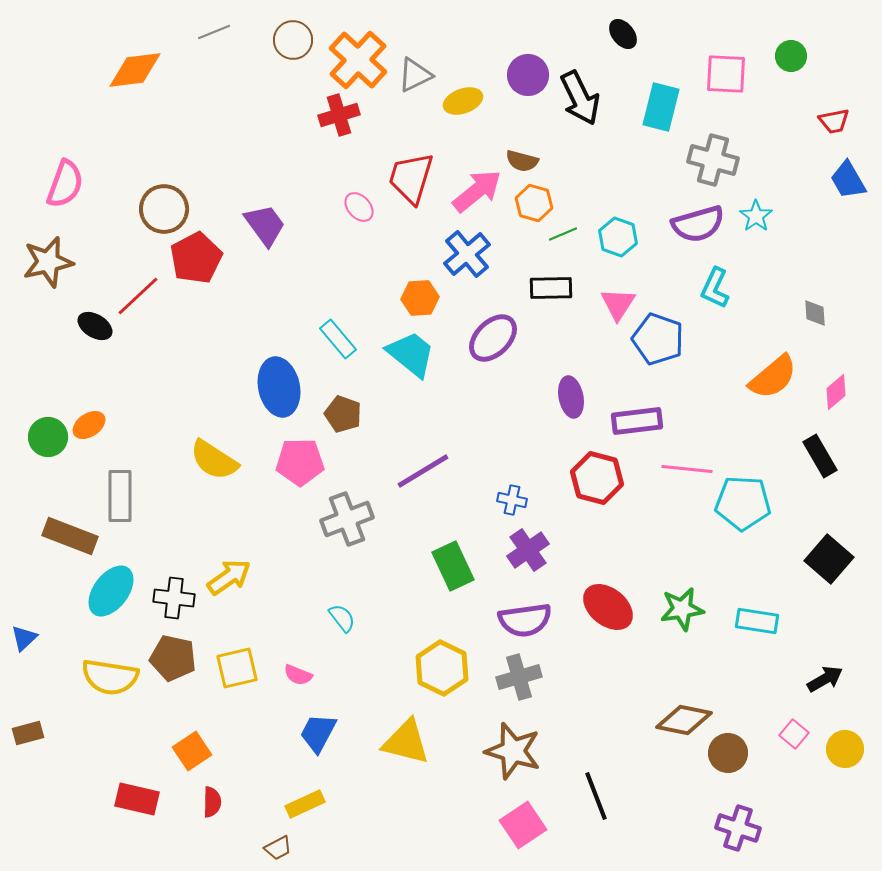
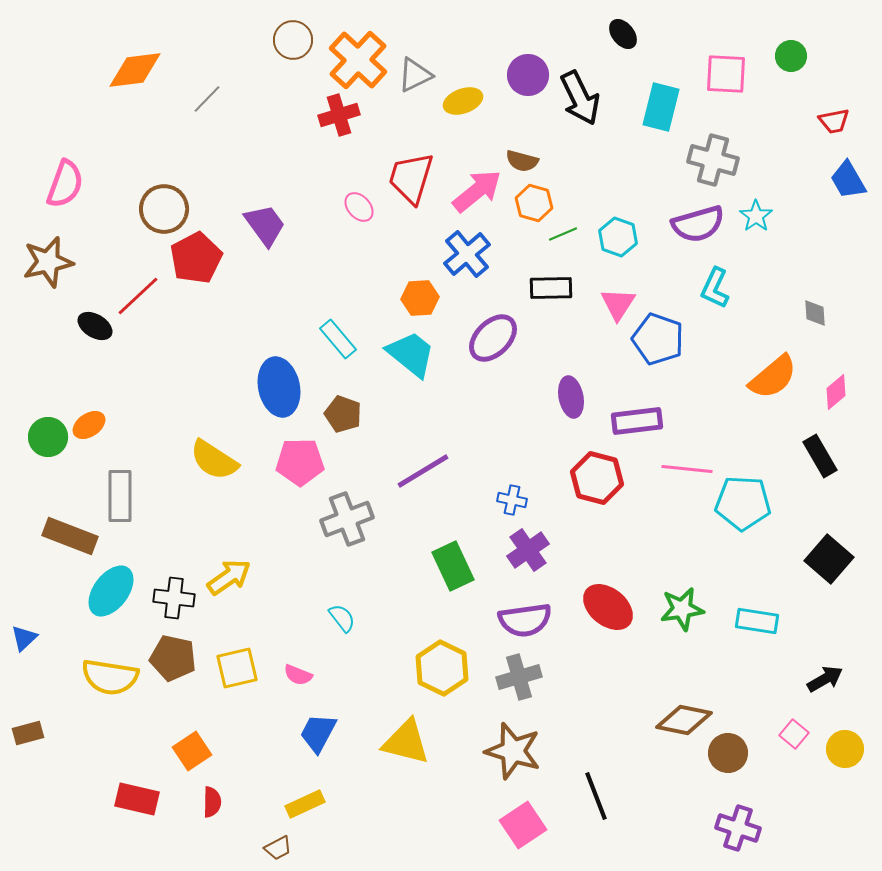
gray line at (214, 32): moved 7 px left, 67 px down; rotated 24 degrees counterclockwise
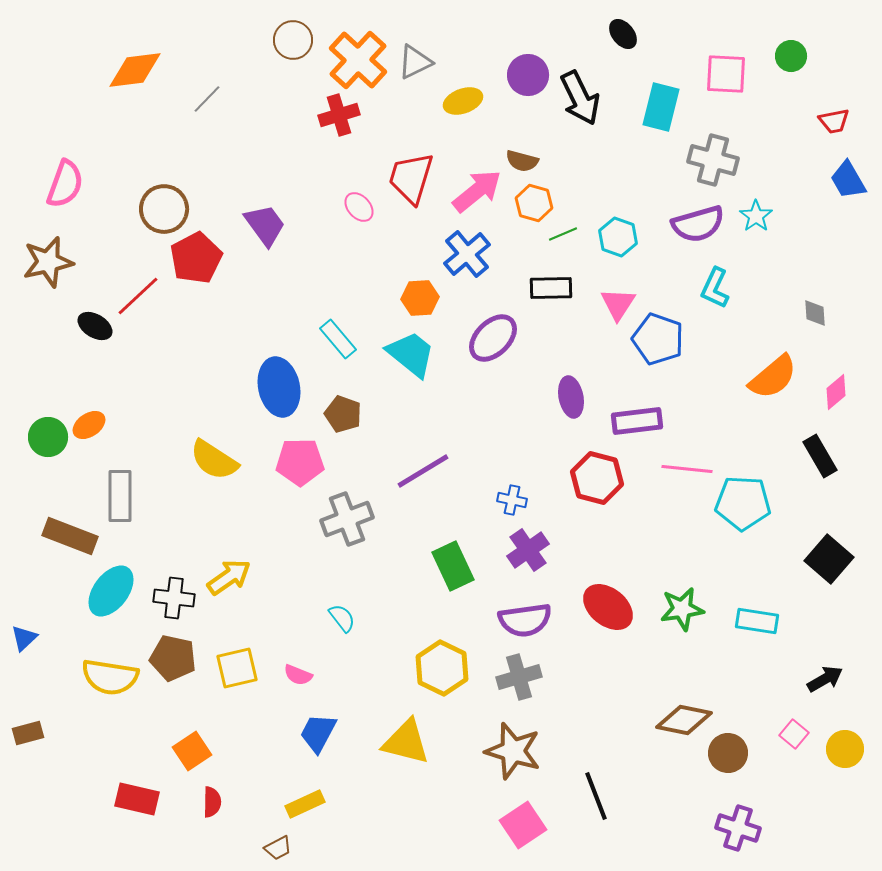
gray triangle at (415, 75): moved 13 px up
